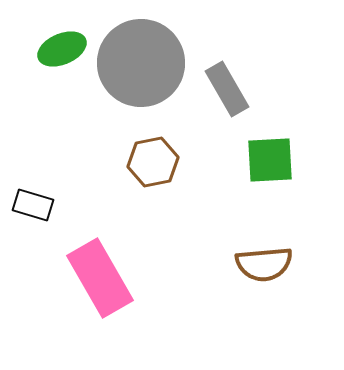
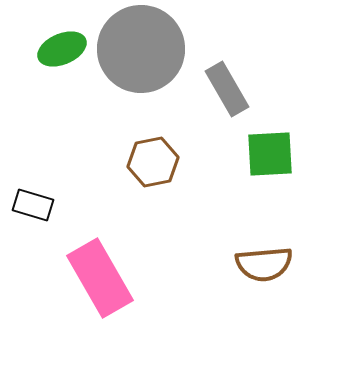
gray circle: moved 14 px up
green square: moved 6 px up
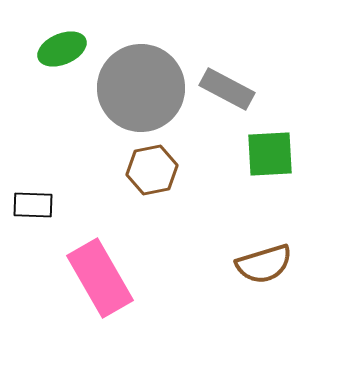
gray circle: moved 39 px down
gray rectangle: rotated 32 degrees counterclockwise
brown hexagon: moved 1 px left, 8 px down
black rectangle: rotated 15 degrees counterclockwise
brown semicircle: rotated 12 degrees counterclockwise
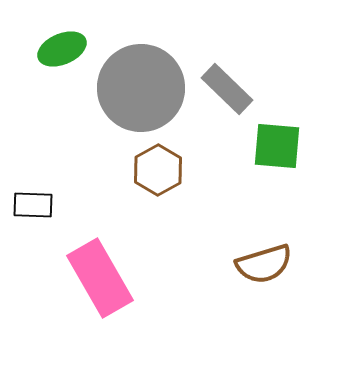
gray rectangle: rotated 16 degrees clockwise
green square: moved 7 px right, 8 px up; rotated 8 degrees clockwise
brown hexagon: moved 6 px right; rotated 18 degrees counterclockwise
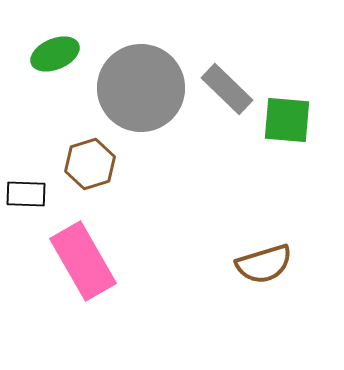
green ellipse: moved 7 px left, 5 px down
green square: moved 10 px right, 26 px up
brown hexagon: moved 68 px left, 6 px up; rotated 12 degrees clockwise
black rectangle: moved 7 px left, 11 px up
pink rectangle: moved 17 px left, 17 px up
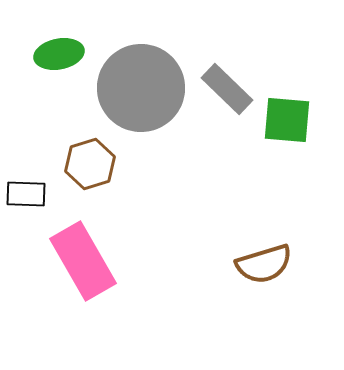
green ellipse: moved 4 px right; rotated 12 degrees clockwise
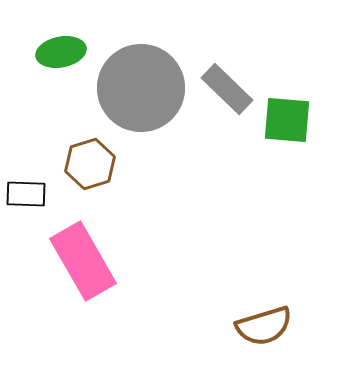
green ellipse: moved 2 px right, 2 px up
brown semicircle: moved 62 px down
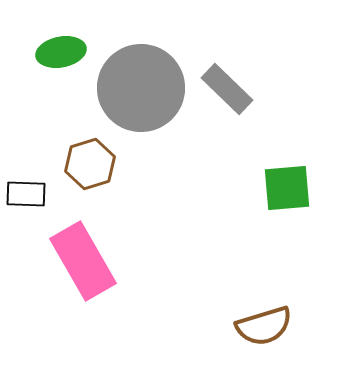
green square: moved 68 px down; rotated 10 degrees counterclockwise
